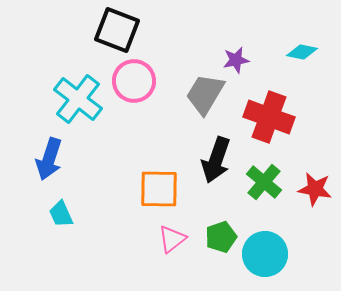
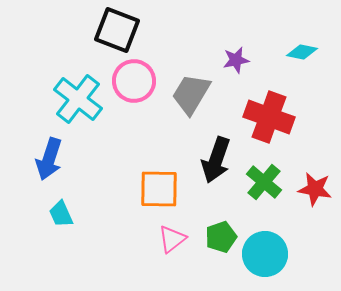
gray trapezoid: moved 14 px left
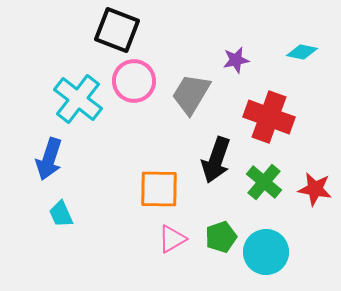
pink triangle: rotated 8 degrees clockwise
cyan circle: moved 1 px right, 2 px up
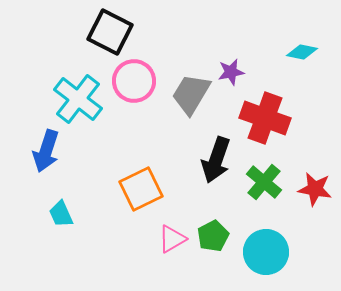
black square: moved 7 px left, 2 px down; rotated 6 degrees clockwise
purple star: moved 5 px left, 12 px down
red cross: moved 4 px left, 1 px down
blue arrow: moved 3 px left, 8 px up
orange square: moved 18 px left; rotated 27 degrees counterclockwise
green pentagon: moved 8 px left, 1 px up; rotated 8 degrees counterclockwise
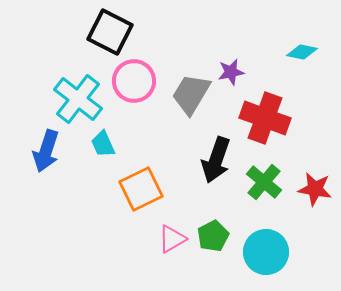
cyan trapezoid: moved 42 px right, 70 px up
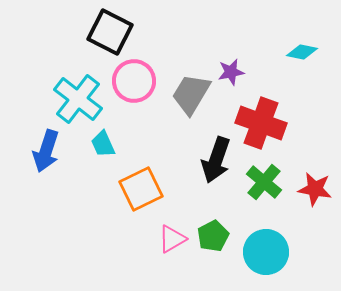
red cross: moved 4 px left, 5 px down
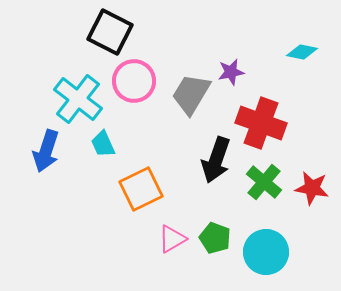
red star: moved 3 px left, 1 px up
green pentagon: moved 2 px right, 2 px down; rotated 24 degrees counterclockwise
